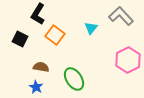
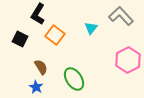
brown semicircle: rotated 49 degrees clockwise
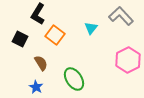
brown semicircle: moved 4 px up
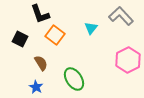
black L-shape: moved 2 px right; rotated 50 degrees counterclockwise
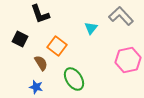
orange square: moved 2 px right, 11 px down
pink hexagon: rotated 15 degrees clockwise
blue star: rotated 16 degrees counterclockwise
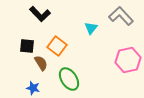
black L-shape: rotated 25 degrees counterclockwise
black square: moved 7 px right, 7 px down; rotated 21 degrees counterclockwise
green ellipse: moved 5 px left
blue star: moved 3 px left, 1 px down
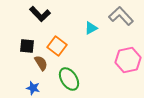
cyan triangle: rotated 24 degrees clockwise
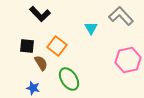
cyan triangle: rotated 32 degrees counterclockwise
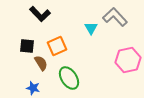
gray L-shape: moved 6 px left, 1 px down
orange square: rotated 30 degrees clockwise
green ellipse: moved 1 px up
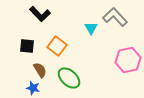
orange square: rotated 30 degrees counterclockwise
brown semicircle: moved 1 px left, 7 px down
green ellipse: rotated 15 degrees counterclockwise
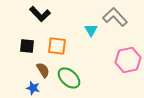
cyan triangle: moved 2 px down
orange square: rotated 30 degrees counterclockwise
brown semicircle: moved 3 px right
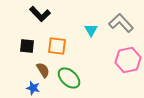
gray L-shape: moved 6 px right, 6 px down
